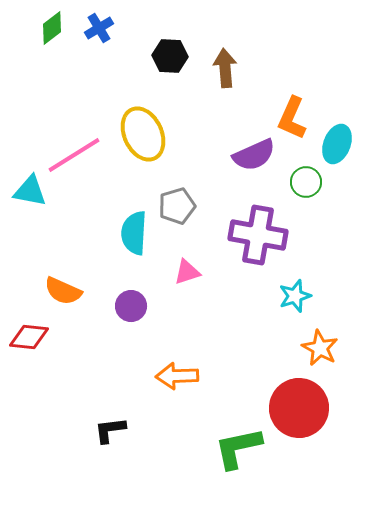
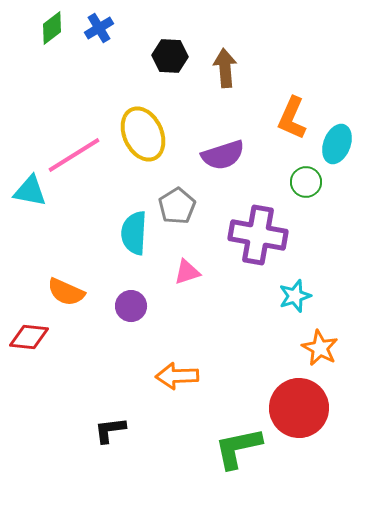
purple semicircle: moved 31 px left; rotated 6 degrees clockwise
gray pentagon: rotated 15 degrees counterclockwise
orange semicircle: moved 3 px right, 1 px down
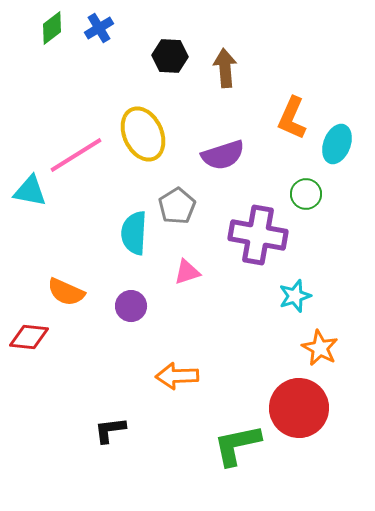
pink line: moved 2 px right
green circle: moved 12 px down
green L-shape: moved 1 px left, 3 px up
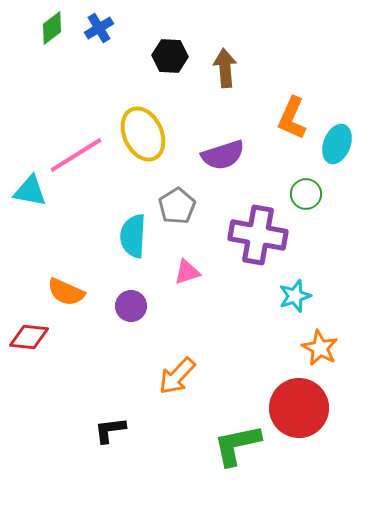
cyan semicircle: moved 1 px left, 3 px down
orange arrow: rotated 45 degrees counterclockwise
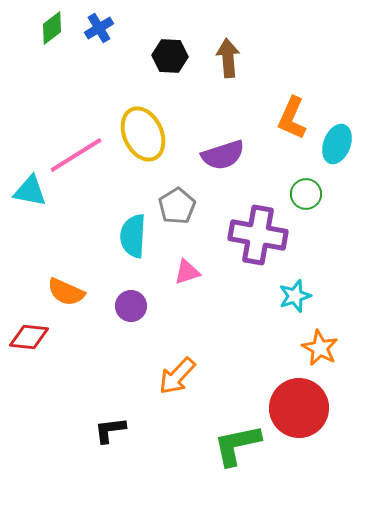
brown arrow: moved 3 px right, 10 px up
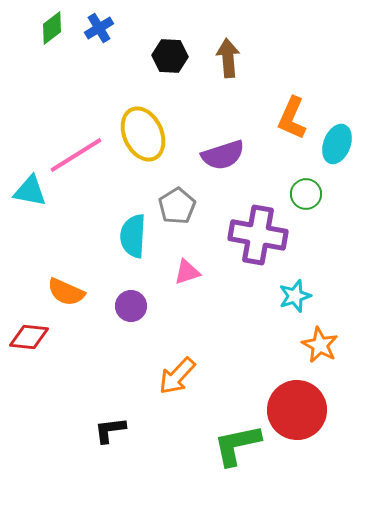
orange star: moved 3 px up
red circle: moved 2 px left, 2 px down
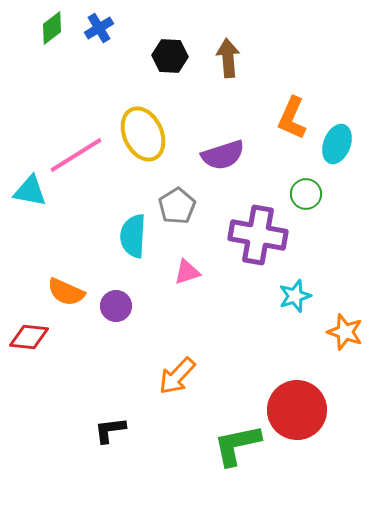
purple circle: moved 15 px left
orange star: moved 25 px right, 13 px up; rotated 9 degrees counterclockwise
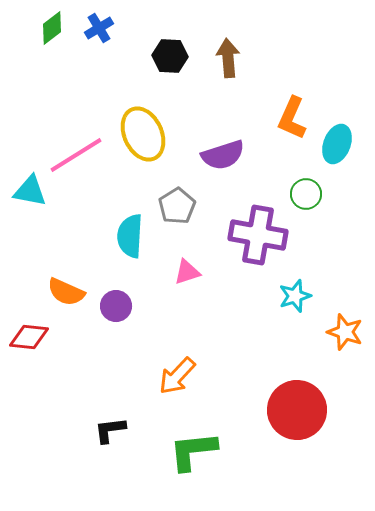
cyan semicircle: moved 3 px left
green L-shape: moved 44 px left, 6 px down; rotated 6 degrees clockwise
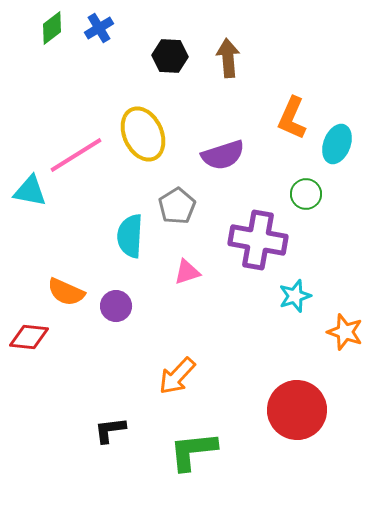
purple cross: moved 5 px down
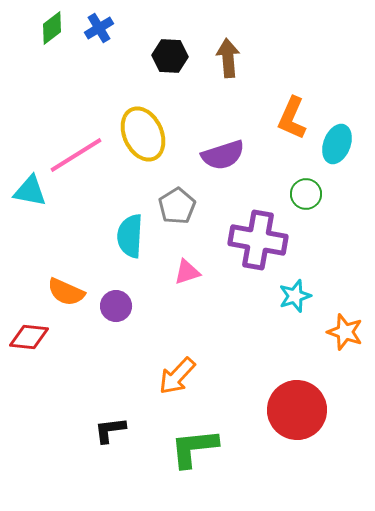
green L-shape: moved 1 px right, 3 px up
